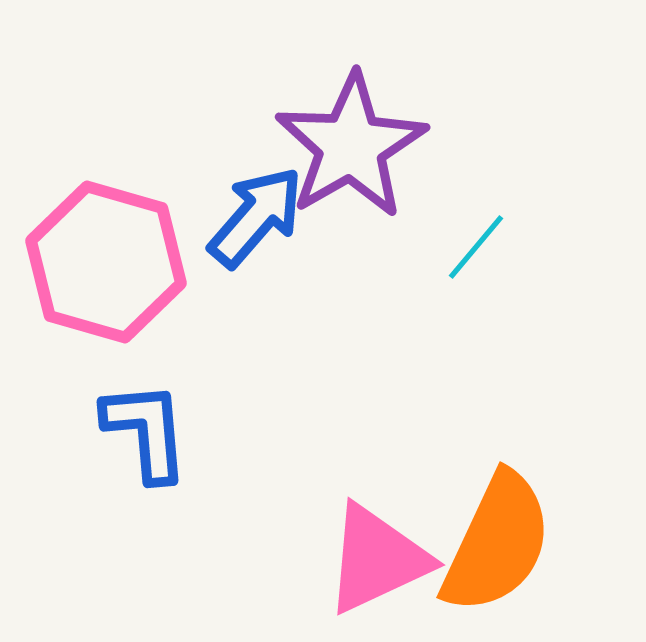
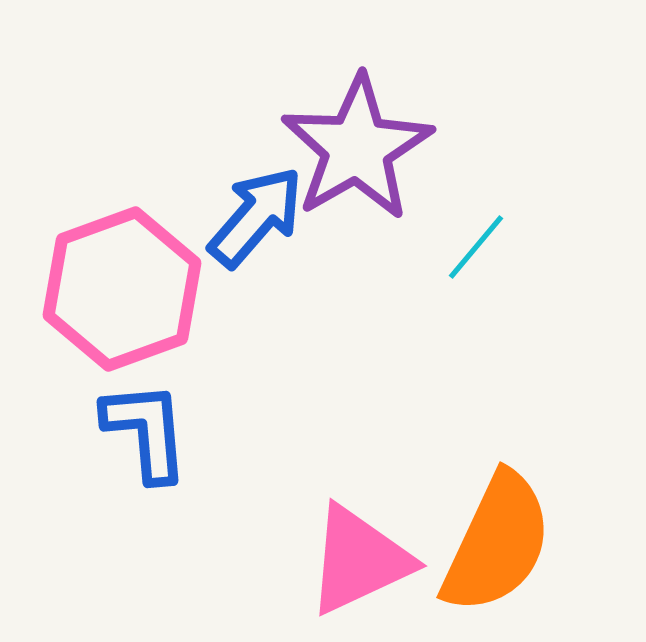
purple star: moved 6 px right, 2 px down
pink hexagon: moved 16 px right, 27 px down; rotated 24 degrees clockwise
pink triangle: moved 18 px left, 1 px down
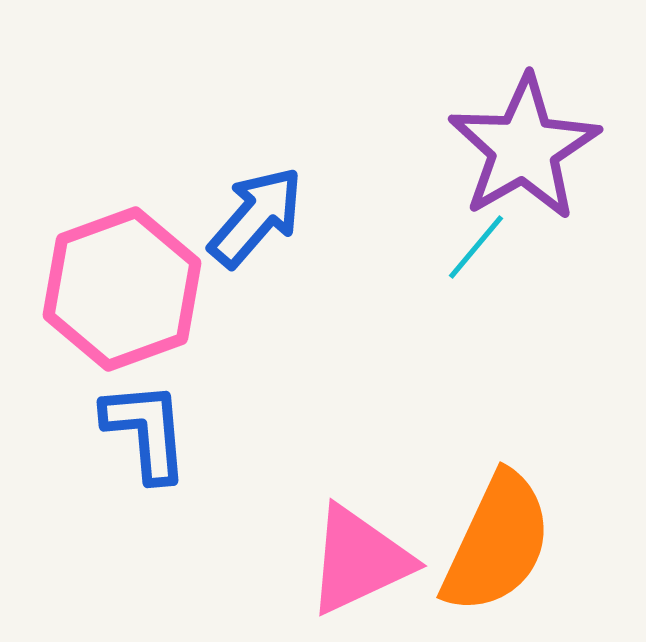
purple star: moved 167 px right
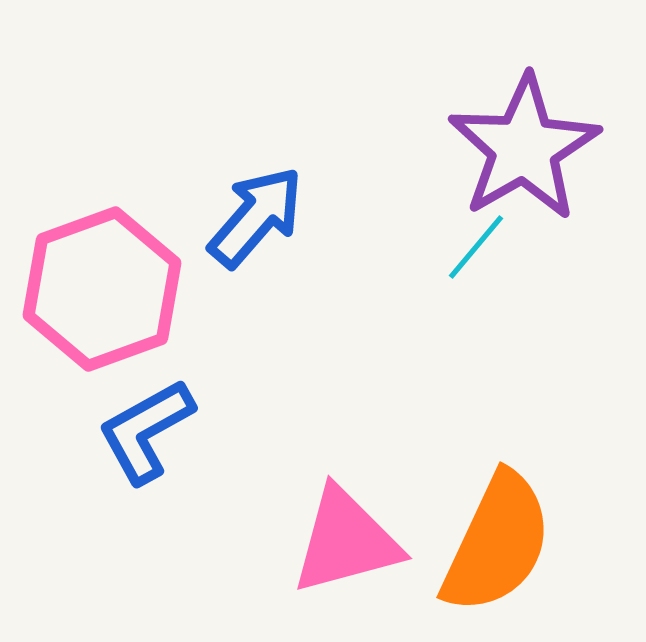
pink hexagon: moved 20 px left
blue L-shape: rotated 114 degrees counterclockwise
pink triangle: moved 13 px left, 19 px up; rotated 10 degrees clockwise
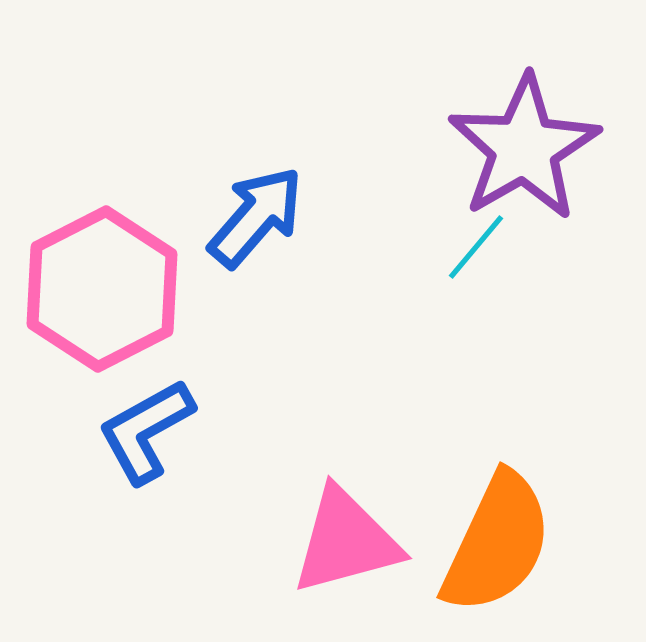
pink hexagon: rotated 7 degrees counterclockwise
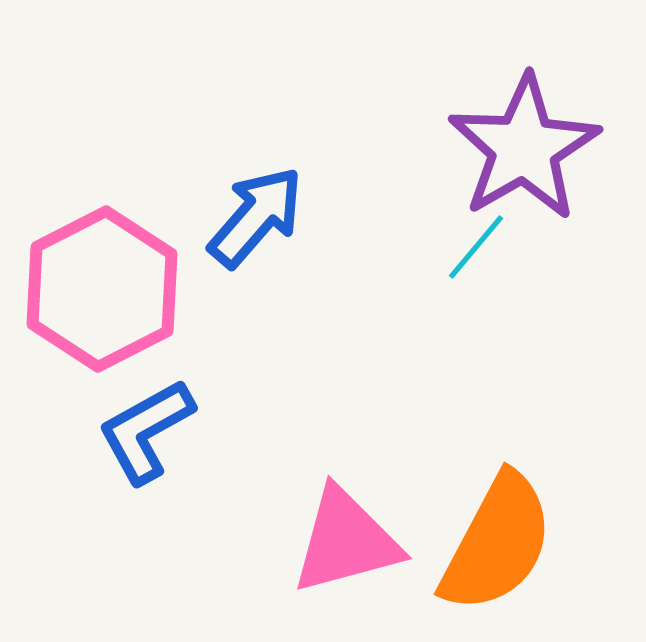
orange semicircle: rotated 3 degrees clockwise
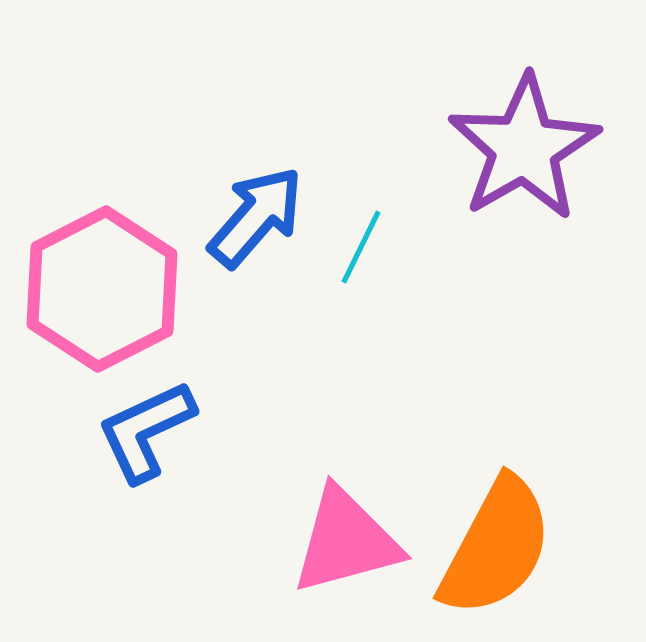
cyan line: moved 115 px left; rotated 14 degrees counterclockwise
blue L-shape: rotated 4 degrees clockwise
orange semicircle: moved 1 px left, 4 px down
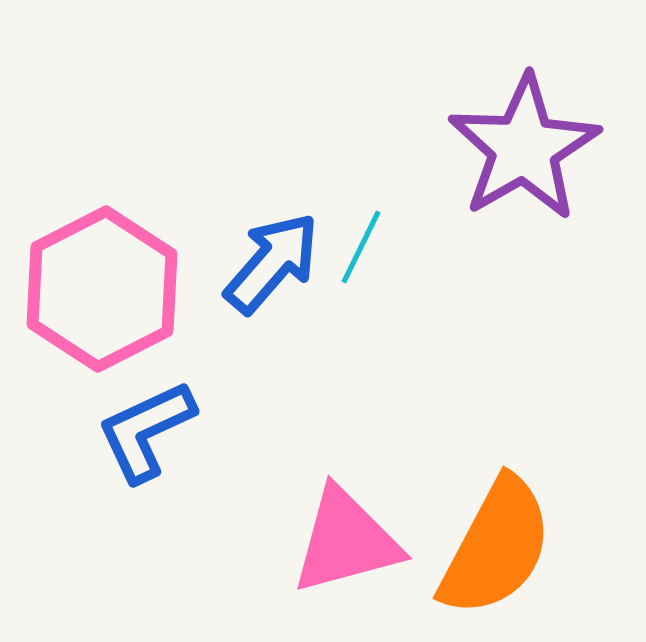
blue arrow: moved 16 px right, 46 px down
